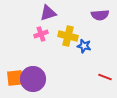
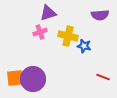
pink cross: moved 1 px left, 2 px up
red line: moved 2 px left
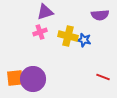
purple triangle: moved 3 px left, 1 px up
blue star: moved 6 px up
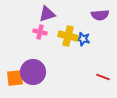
purple triangle: moved 2 px right, 2 px down
pink cross: rotated 32 degrees clockwise
blue star: moved 1 px left, 1 px up
purple circle: moved 7 px up
